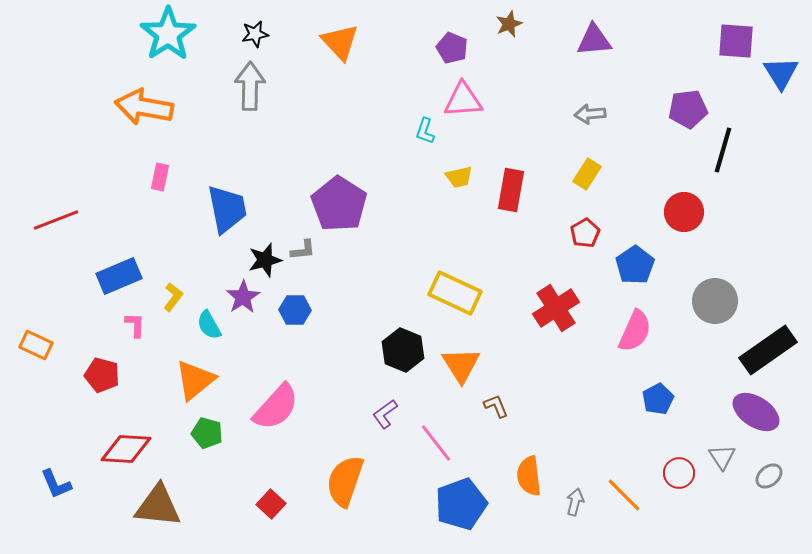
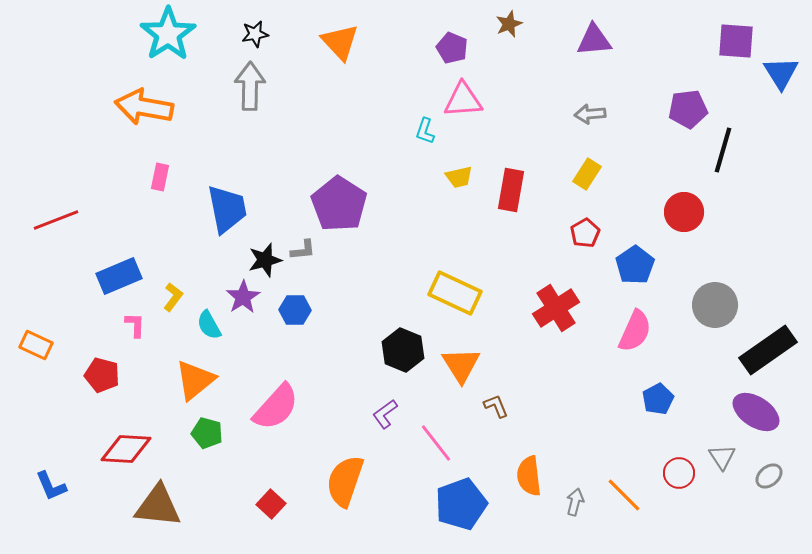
gray circle at (715, 301): moved 4 px down
blue L-shape at (56, 484): moved 5 px left, 2 px down
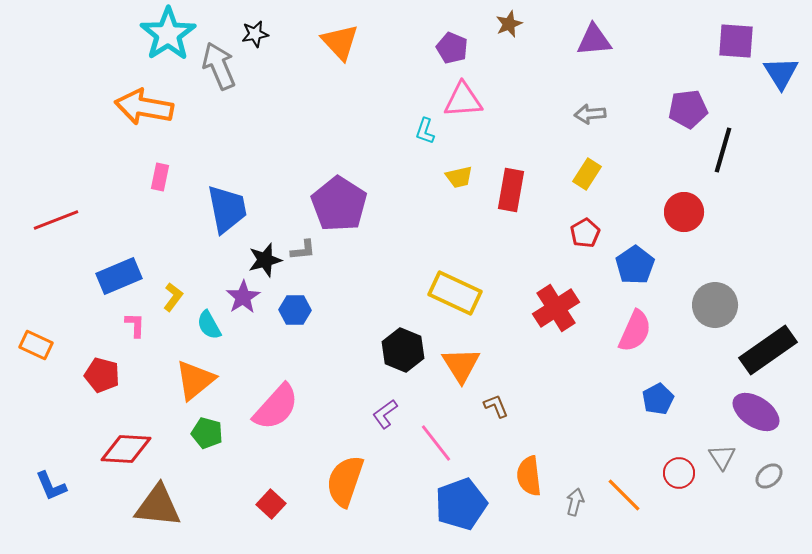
gray arrow at (250, 86): moved 31 px left, 20 px up; rotated 24 degrees counterclockwise
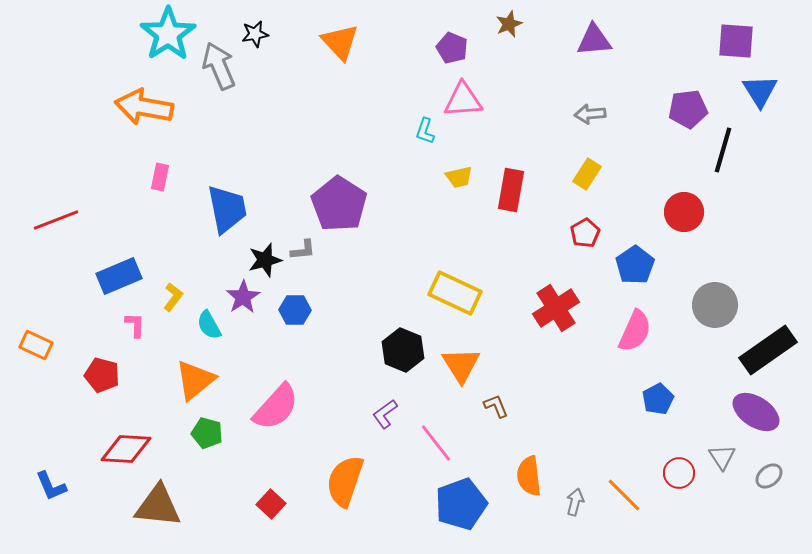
blue triangle at (781, 73): moved 21 px left, 18 px down
